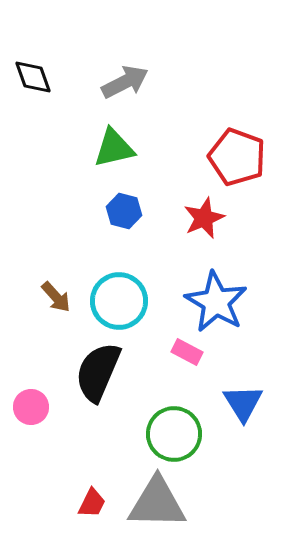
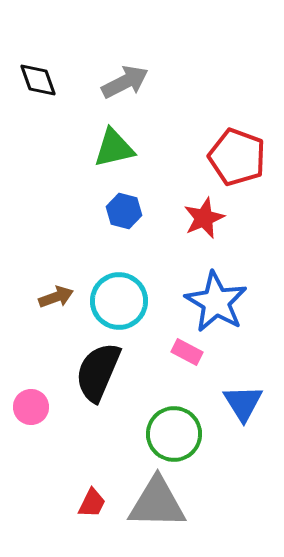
black diamond: moved 5 px right, 3 px down
brown arrow: rotated 68 degrees counterclockwise
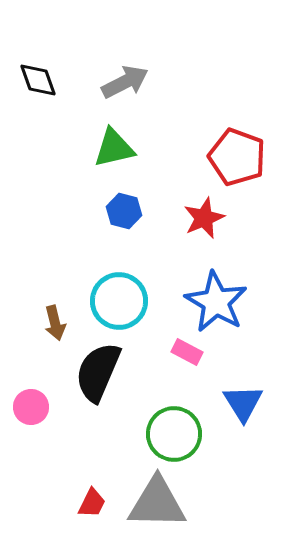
brown arrow: moved 1 px left, 26 px down; rotated 96 degrees clockwise
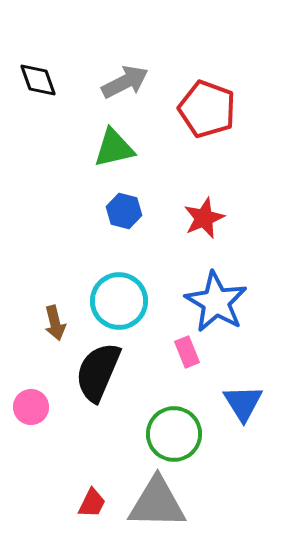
red pentagon: moved 30 px left, 48 px up
pink rectangle: rotated 40 degrees clockwise
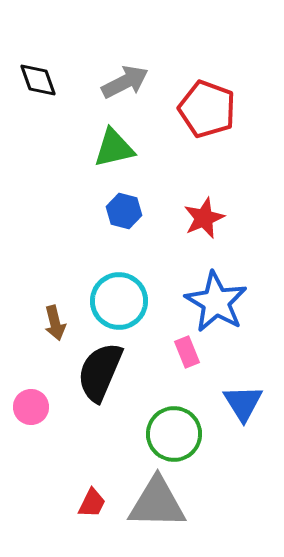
black semicircle: moved 2 px right
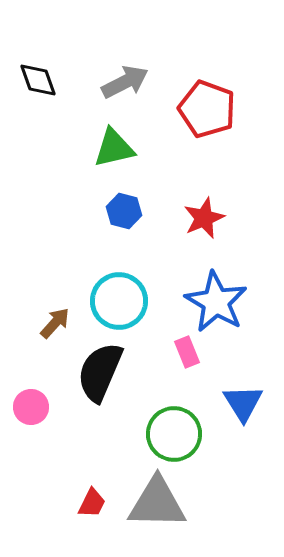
brown arrow: rotated 124 degrees counterclockwise
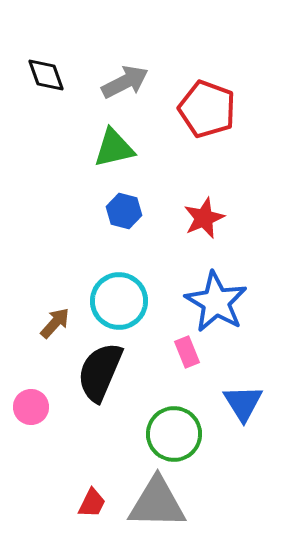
black diamond: moved 8 px right, 5 px up
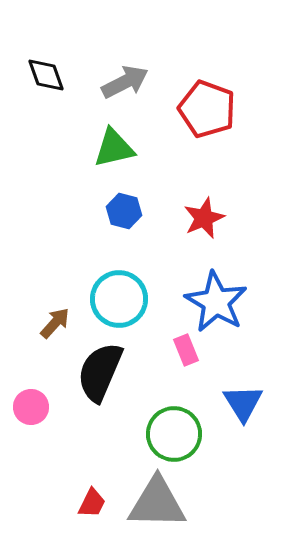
cyan circle: moved 2 px up
pink rectangle: moved 1 px left, 2 px up
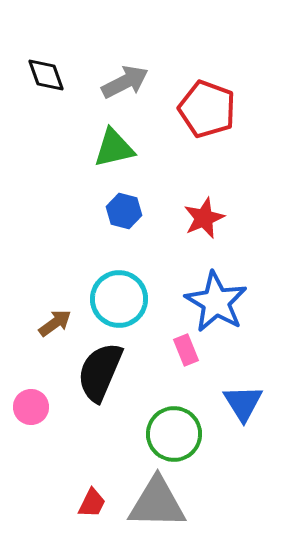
brown arrow: rotated 12 degrees clockwise
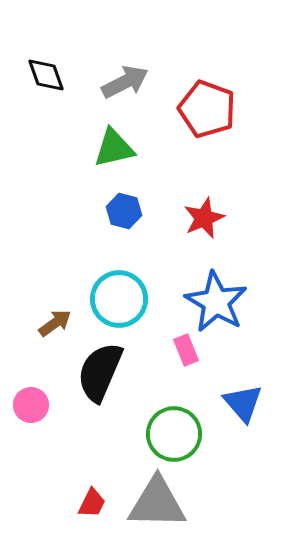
blue triangle: rotated 9 degrees counterclockwise
pink circle: moved 2 px up
